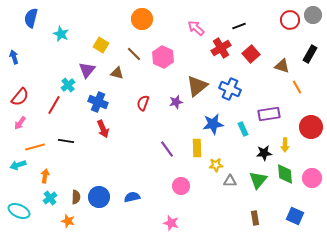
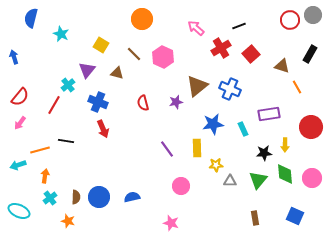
red semicircle at (143, 103): rotated 35 degrees counterclockwise
orange line at (35, 147): moved 5 px right, 3 px down
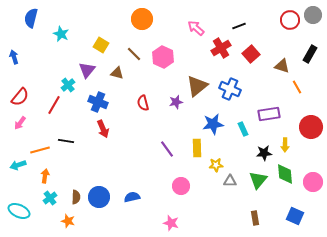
pink circle at (312, 178): moved 1 px right, 4 px down
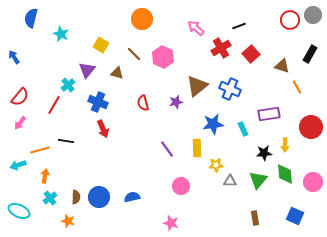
blue arrow at (14, 57): rotated 16 degrees counterclockwise
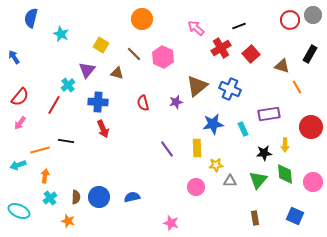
blue cross at (98, 102): rotated 18 degrees counterclockwise
pink circle at (181, 186): moved 15 px right, 1 px down
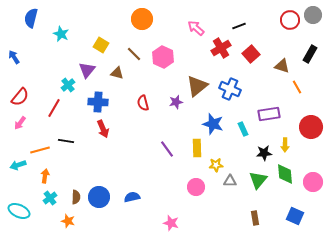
red line at (54, 105): moved 3 px down
blue star at (213, 124): rotated 25 degrees clockwise
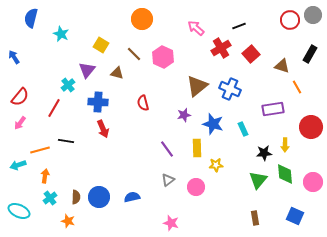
purple star at (176, 102): moved 8 px right, 13 px down
purple rectangle at (269, 114): moved 4 px right, 5 px up
gray triangle at (230, 181): moved 62 px left, 1 px up; rotated 40 degrees counterclockwise
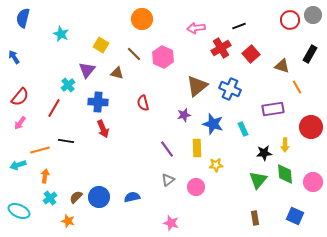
blue semicircle at (31, 18): moved 8 px left
pink arrow at (196, 28): rotated 48 degrees counterclockwise
brown semicircle at (76, 197): rotated 136 degrees counterclockwise
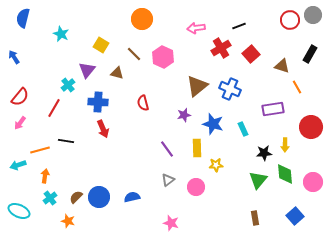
blue square at (295, 216): rotated 24 degrees clockwise
